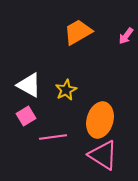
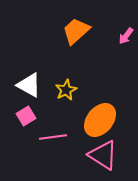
orange trapezoid: moved 2 px left, 1 px up; rotated 12 degrees counterclockwise
orange ellipse: rotated 24 degrees clockwise
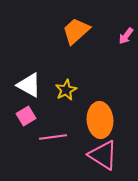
orange ellipse: rotated 44 degrees counterclockwise
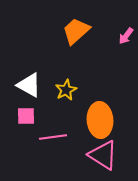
pink square: rotated 30 degrees clockwise
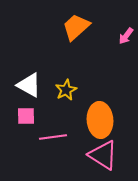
orange trapezoid: moved 4 px up
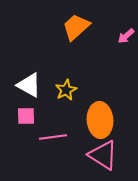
pink arrow: rotated 12 degrees clockwise
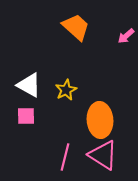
orange trapezoid: rotated 84 degrees clockwise
pink line: moved 12 px right, 20 px down; rotated 68 degrees counterclockwise
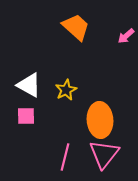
pink triangle: moved 1 px right, 1 px up; rotated 36 degrees clockwise
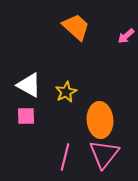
yellow star: moved 2 px down
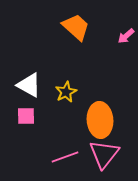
pink line: rotated 56 degrees clockwise
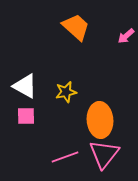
white triangle: moved 4 px left, 1 px down
yellow star: rotated 15 degrees clockwise
